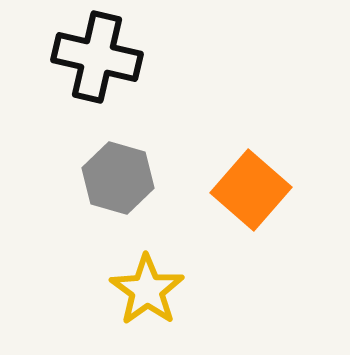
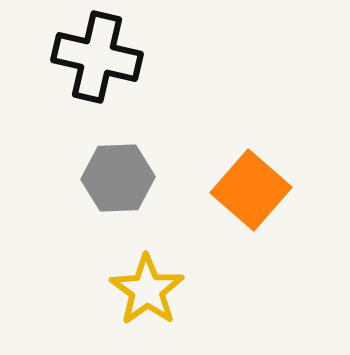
gray hexagon: rotated 18 degrees counterclockwise
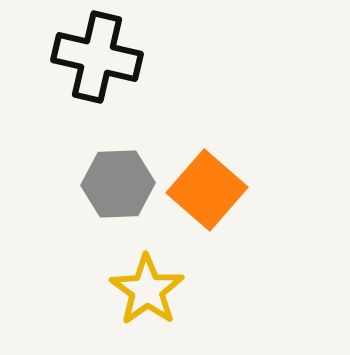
gray hexagon: moved 6 px down
orange square: moved 44 px left
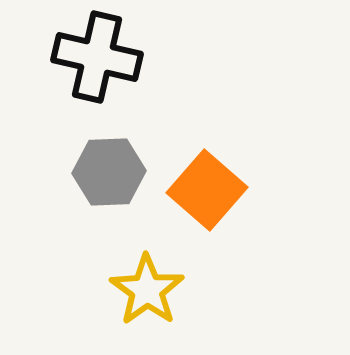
gray hexagon: moved 9 px left, 12 px up
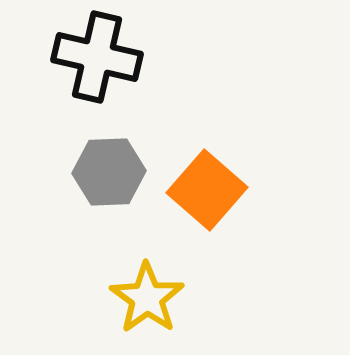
yellow star: moved 8 px down
